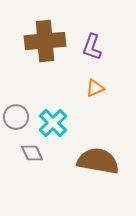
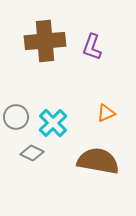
orange triangle: moved 11 px right, 25 px down
gray diamond: rotated 40 degrees counterclockwise
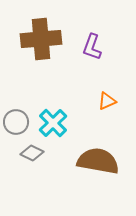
brown cross: moved 4 px left, 2 px up
orange triangle: moved 1 px right, 12 px up
gray circle: moved 5 px down
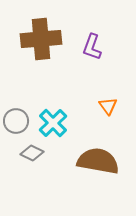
orange triangle: moved 1 px right, 5 px down; rotated 42 degrees counterclockwise
gray circle: moved 1 px up
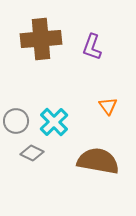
cyan cross: moved 1 px right, 1 px up
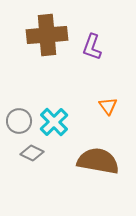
brown cross: moved 6 px right, 4 px up
gray circle: moved 3 px right
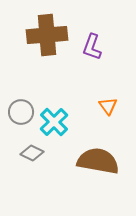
gray circle: moved 2 px right, 9 px up
